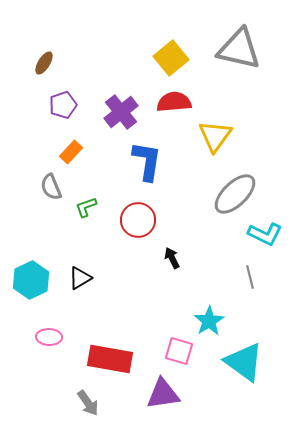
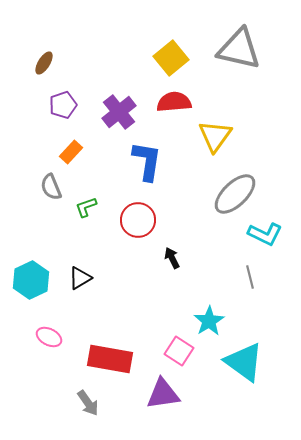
purple cross: moved 2 px left
pink ellipse: rotated 25 degrees clockwise
pink square: rotated 16 degrees clockwise
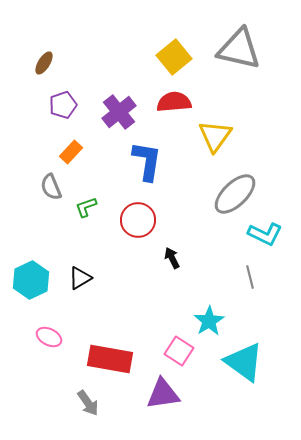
yellow square: moved 3 px right, 1 px up
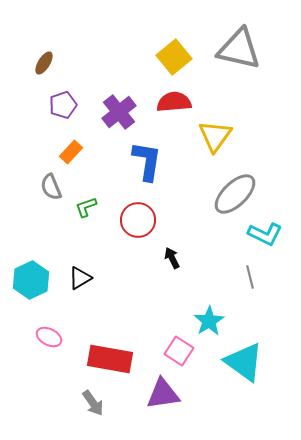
gray arrow: moved 5 px right
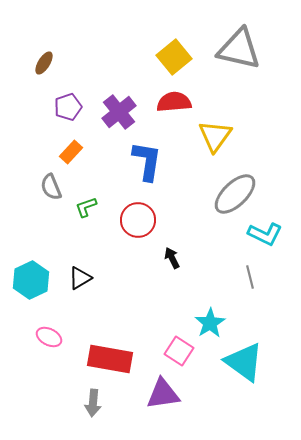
purple pentagon: moved 5 px right, 2 px down
cyan star: moved 1 px right, 2 px down
gray arrow: rotated 40 degrees clockwise
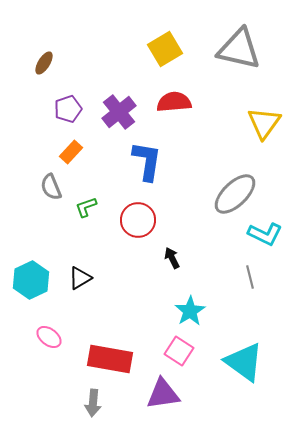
yellow square: moved 9 px left, 8 px up; rotated 8 degrees clockwise
purple pentagon: moved 2 px down
yellow triangle: moved 49 px right, 13 px up
cyan star: moved 20 px left, 12 px up
pink ellipse: rotated 10 degrees clockwise
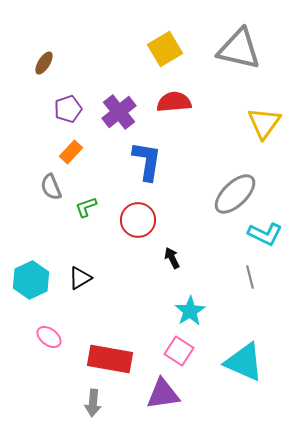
cyan triangle: rotated 12 degrees counterclockwise
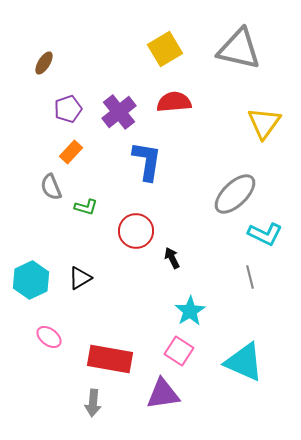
green L-shape: rotated 145 degrees counterclockwise
red circle: moved 2 px left, 11 px down
